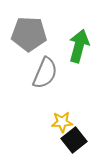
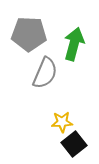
green arrow: moved 5 px left, 2 px up
black square: moved 4 px down
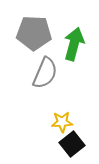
gray pentagon: moved 5 px right, 1 px up
black square: moved 2 px left
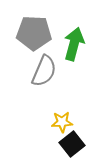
gray semicircle: moved 1 px left, 2 px up
